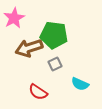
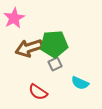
green pentagon: moved 9 px down; rotated 12 degrees counterclockwise
cyan semicircle: moved 1 px up
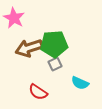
pink star: rotated 15 degrees counterclockwise
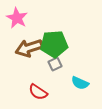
pink star: moved 3 px right
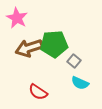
gray square: moved 19 px right, 3 px up; rotated 24 degrees counterclockwise
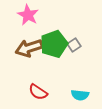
pink star: moved 11 px right, 3 px up
green pentagon: rotated 16 degrees counterclockwise
gray square: moved 16 px up; rotated 16 degrees clockwise
cyan semicircle: moved 12 px down; rotated 18 degrees counterclockwise
